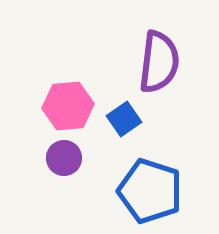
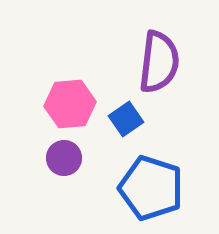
pink hexagon: moved 2 px right, 2 px up
blue square: moved 2 px right
blue pentagon: moved 1 px right, 3 px up
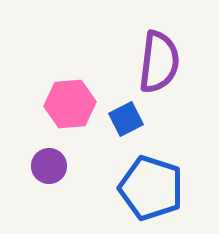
blue square: rotated 8 degrees clockwise
purple circle: moved 15 px left, 8 px down
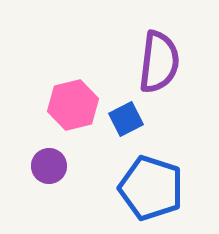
pink hexagon: moved 3 px right, 1 px down; rotated 9 degrees counterclockwise
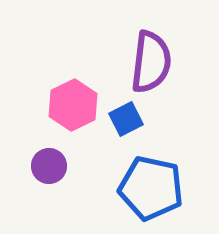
purple semicircle: moved 8 px left
pink hexagon: rotated 12 degrees counterclockwise
blue pentagon: rotated 6 degrees counterclockwise
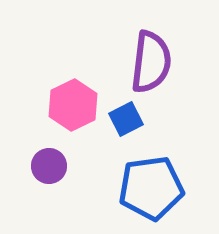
blue pentagon: rotated 20 degrees counterclockwise
